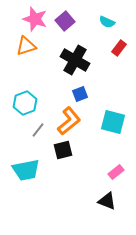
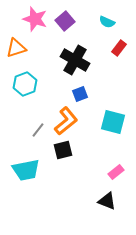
orange triangle: moved 10 px left, 2 px down
cyan hexagon: moved 19 px up
orange L-shape: moved 3 px left
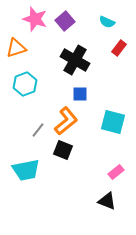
blue square: rotated 21 degrees clockwise
black square: rotated 36 degrees clockwise
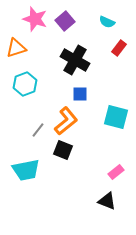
cyan square: moved 3 px right, 5 px up
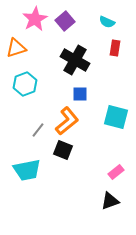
pink star: rotated 25 degrees clockwise
red rectangle: moved 4 px left; rotated 28 degrees counterclockwise
orange L-shape: moved 1 px right
cyan trapezoid: moved 1 px right
black triangle: moved 3 px right; rotated 42 degrees counterclockwise
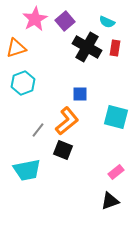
black cross: moved 12 px right, 13 px up
cyan hexagon: moved 2 px left, 1 px up
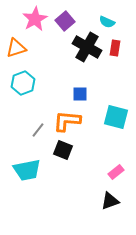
orange L-shape: rotated 136 degrees counterclockwise
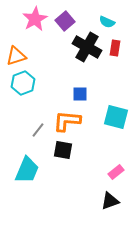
orange triangle: moved 8 px down
black square: rotated 12 degrees counterclockwise
cyan trapezoid: rotated 56 degrees counterclockwise
